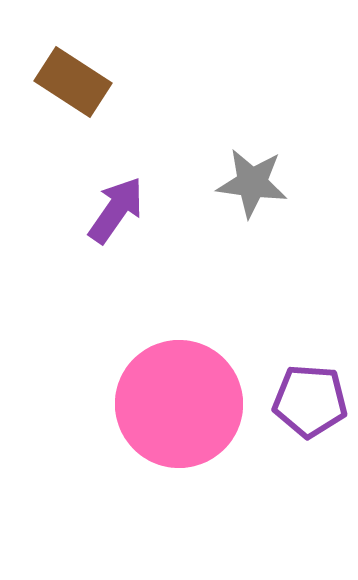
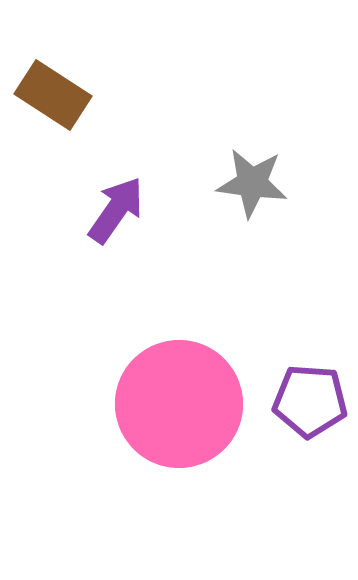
brown rectangle: moved 20 px left, 13 px down
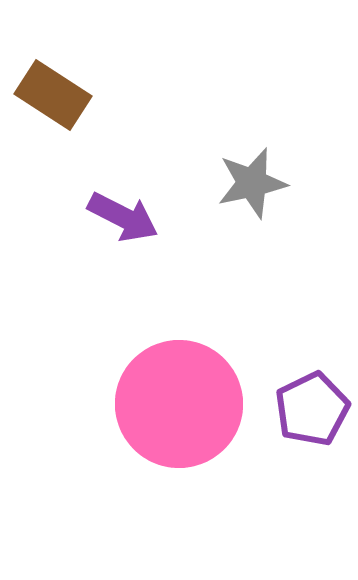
gray star: rotated 20 degrees counterclockwise
purple arrow: moved 7 px right, 7 px down; rotated 82 degrees clockwise
purple pentagon: moved 2 px right, 8 px down; rotated 30 degrees counterclockwise
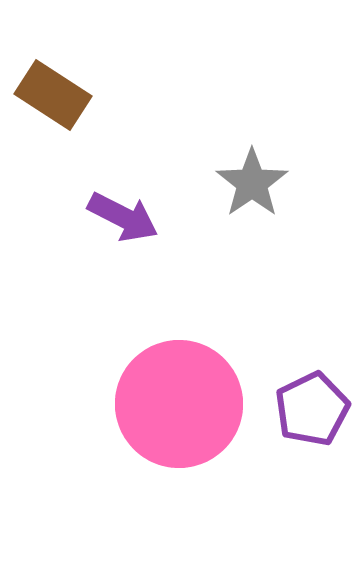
gray star: rotated 22 degrees counterclockwise
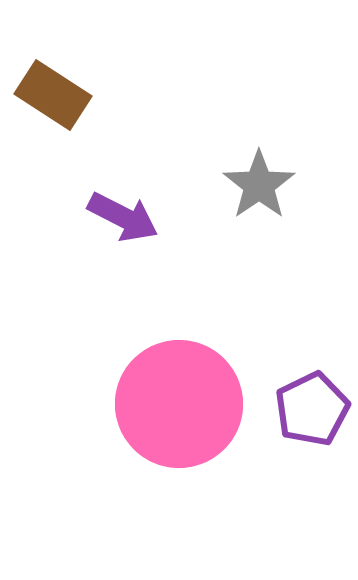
gray star: moved 7 px right, 2 px down
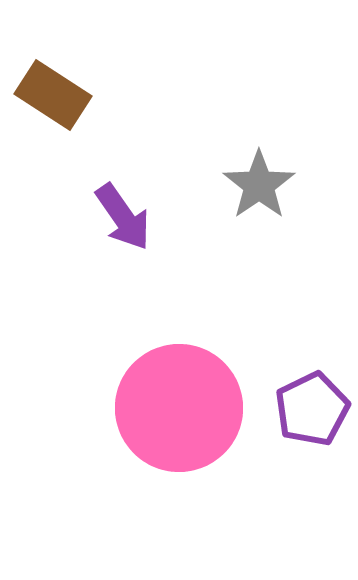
purple arrow: rotated 28 degrees clockwise
pink circle: moved 4 px down
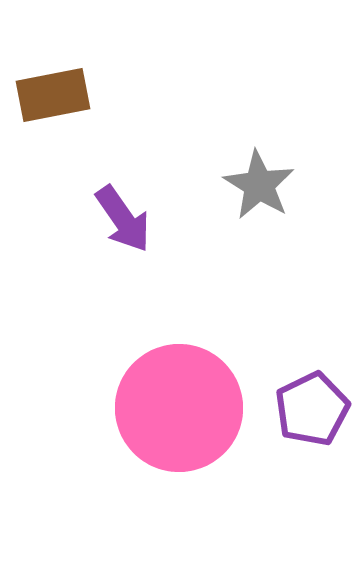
brown rectangle: rotated 44 degrees counterclockwise
gray star: rotated 6 degrees counterclockwise
purple arrow: moved 2 px down
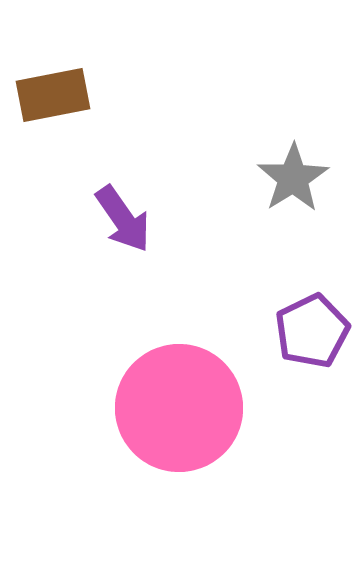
gray star: moved 34 px right, 7 px up; rotated 8 degrees clockwise
purple pentagon: moved 78 px up
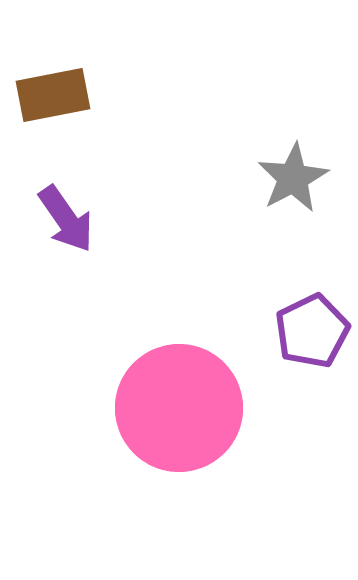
gray star: rotated 4 degrees clockwise
purple arrow: moved 57 px left
